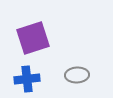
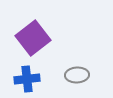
purple square: rotated 20 degrees counterclockwise
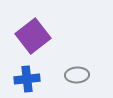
purple square: moved 2 px up
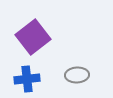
purple square: moved 1 px down
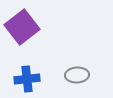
purple square: moved 11 px left, 10 px up
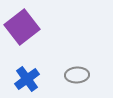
blue cross: rotated 30 degrees counterclockwise
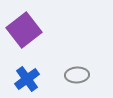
purple square: moved 2 px right, 3 px down
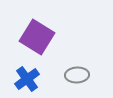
purple square: moved 13 px right, 7 px down; rotated 20 degrees counterclockwise
